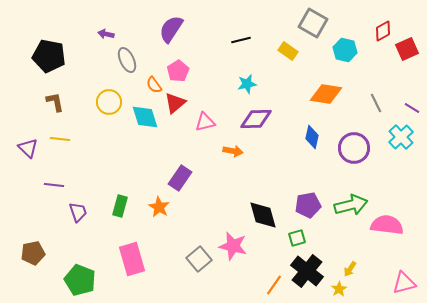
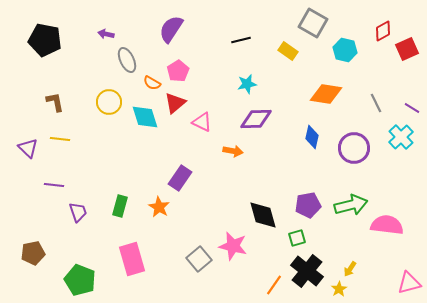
black pentagon at (49, 56): moved 4 px left, 16 px up
orange semicircle at (154, 85): moved 2 px left, 2 px up; rotated 24 degrees counterclockwise
pink triangle at (205, 122): moved 3 px left; rotated 40 degrees clockwise
pink triangle at (404, 283): moved 5 px right
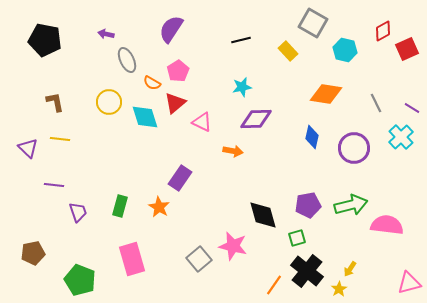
yellow rectangle at (288, 51): rotated 12 degrees clockwise
cyan star at (247, 84): moved 5 px left, 3 px down
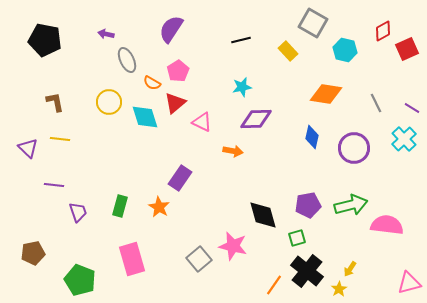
cyan cross at (401, 137): moved 3 px right, 2 px down
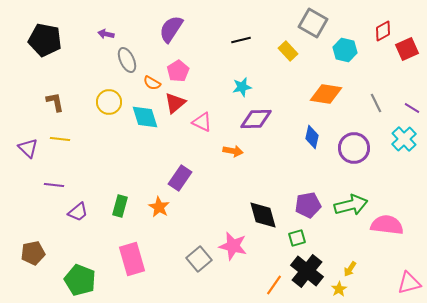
purple trapezoid at (78, 212): rotated 70 degrees clockwise
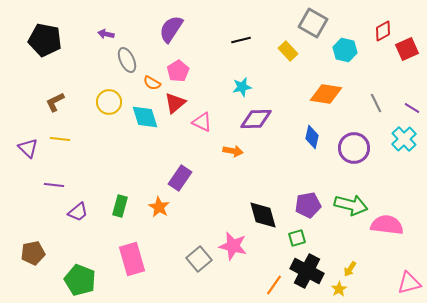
brown L-shape at (55, 102): rotated 105 degrees counterclockwise
green arrow at (351, 205): rotated 28 degrees clockwise
black cross at (307, 271): rotated 12 degrees counterclockwise
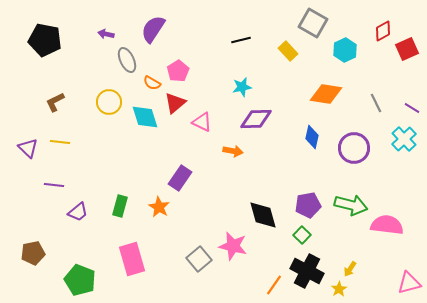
purple semicircle at (171, 29): moved 18 px left
cyan hexagon at (345, 50): rotated 20 degrees clockwise
yellow line at (60, 139): moved 3 px down
green square at (297, 238): moved 5 px right, 3 px up; rotated 30 degrees counterclockwise
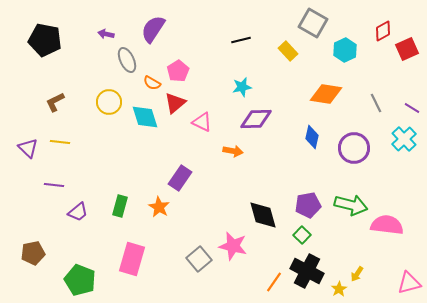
pink rectangle at (132, 259): rotated 32 degrees clockwise
yellow arrow at (350, 269): moved 7 px right, 5 px down
orange line at (274, 285): moved 3 px up
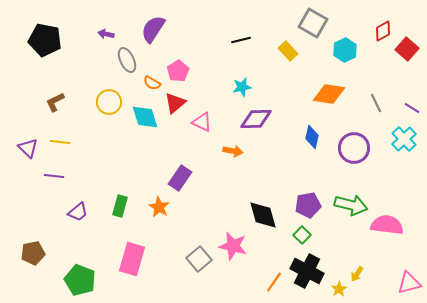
red square at (407, 49): rotated 25 degrees counterclockwise
orange diamond at (326, 94): moved 3 px right
purple line at (54, 185): moved 9 px up
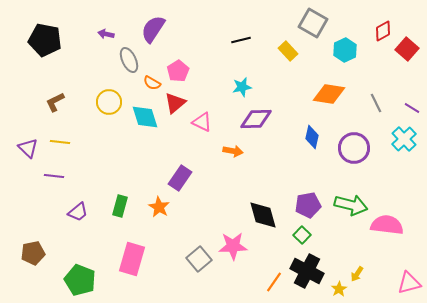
gray ellipse at (127, 60): moved 2 px right
pink star at (233, 246): rotated 16 degrees counterclockwise
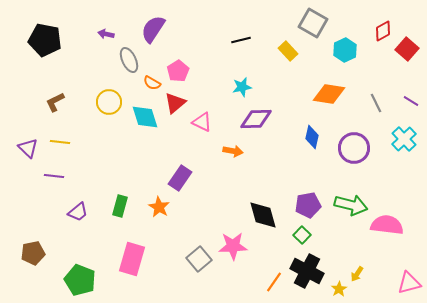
purple line at (412, 108): moved 1 px left, 7 px up
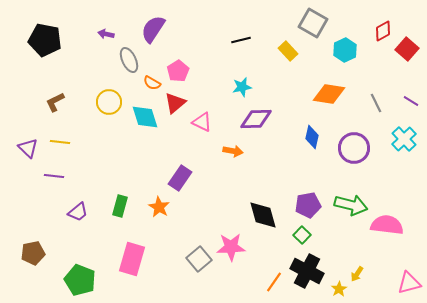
pink star at (233, 246): moved 2 px left, 1 px down
